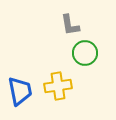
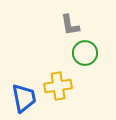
blue trapezoid: moved 4 px right, 7 px down
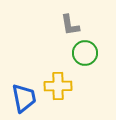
yellow cross: rotated 8 degrees clockwise
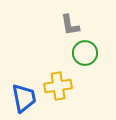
yellow cross: rotated 8 degrees counterclockwise
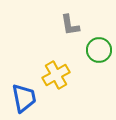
green circle: moved 14 px right, 3 px up
yellow cross: moved 2 px left, 11 px up; rotated 20 degrees counterclockwise
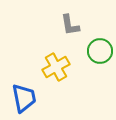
green circle: moved 1 px right, 1 px down
yellow cross: moved 8 px up
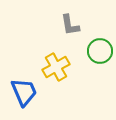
blue trapezoid: moved 6 px up; rotated 12 degrees counterclockwise
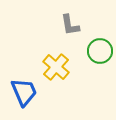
yellow cross: rotated 20 degrees counterclockwise
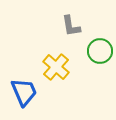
gray L-shape: moved 1 px right, 1 px down
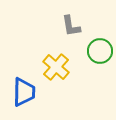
blue trapezoid: rotated 24 degrees clockwise
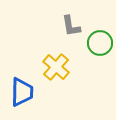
green circle: moved 8 px up
blue trapezoid: moved 2 px left
